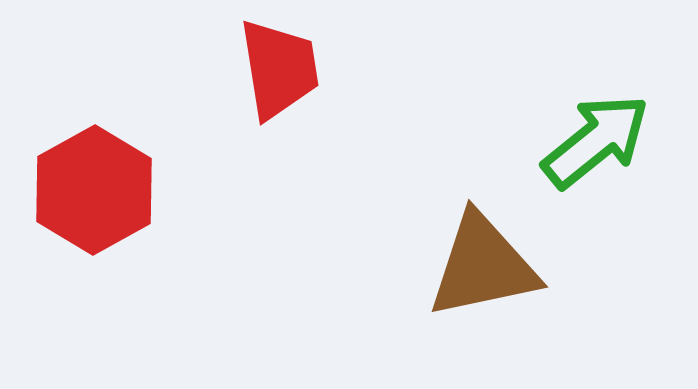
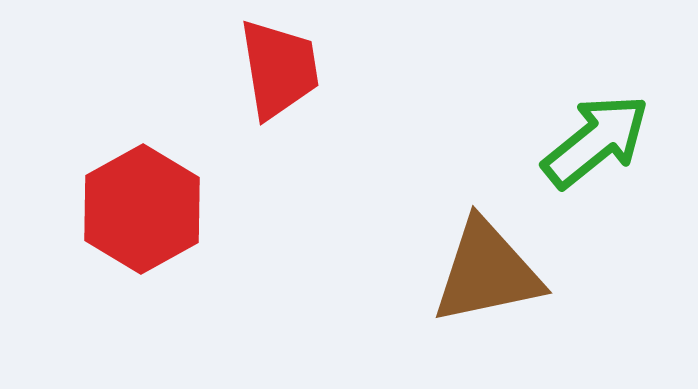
red hexagon: moved 48 px right, 19 px down
brown triangle: moved 4 px right, 6 px down
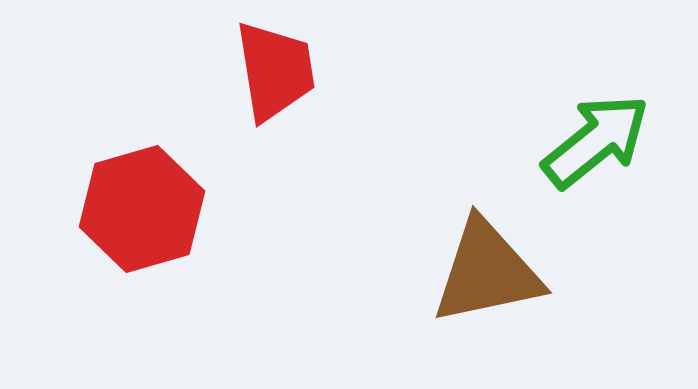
red trapezoid: moved 4 px left, 2 px down
red hexagon: rotated 13 degrees clockwise
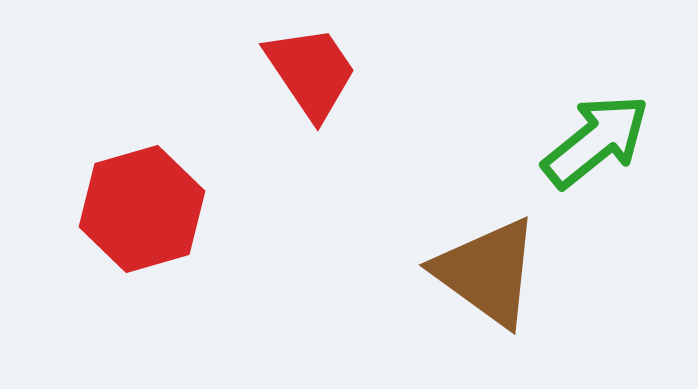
red trapezoid: moved 36 px right, 1 px down; rotated 25 degrees counterclockwise
brown triangle: rotated 48 degrees clockwise
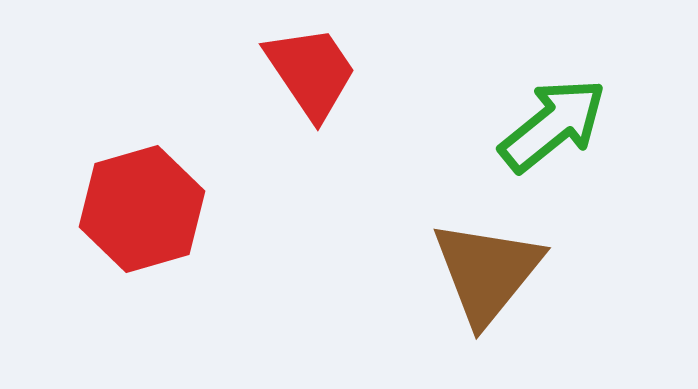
green arrow: moved 43 px left, 16 px up
brown triangle: rotated 33 degrees clockwise
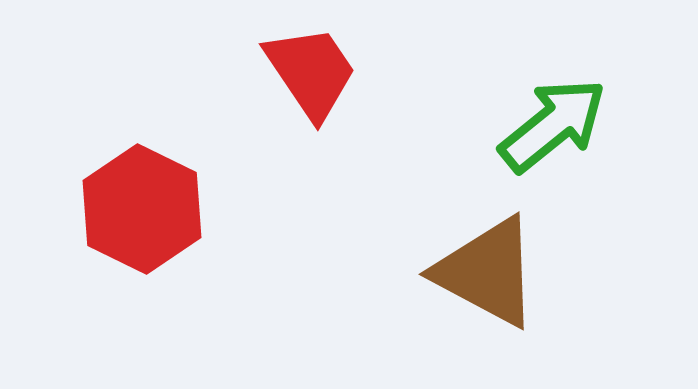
red hexagon: rotated 18 degrees counterclockwise
brown triangle: rotated 41 degrees counterclockwise
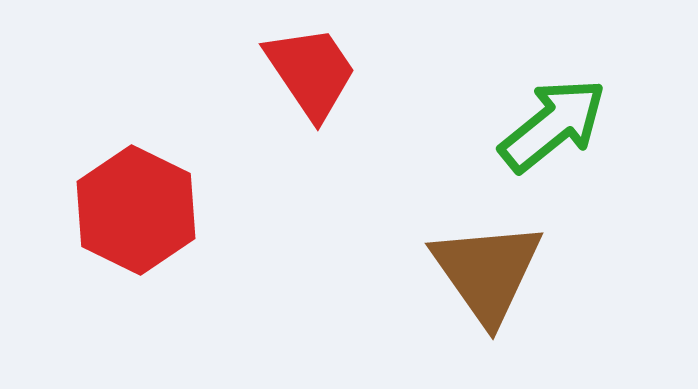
red hexagon: moved 6 px left, 1 px down
brown triangle: rotated 27 degrees clockwise
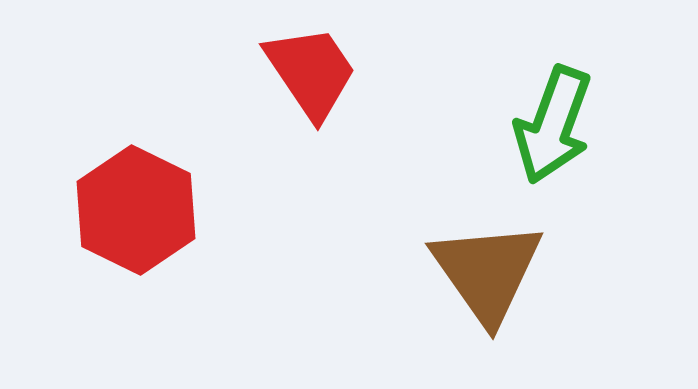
green arrow: rotated 149 degrees clockwise
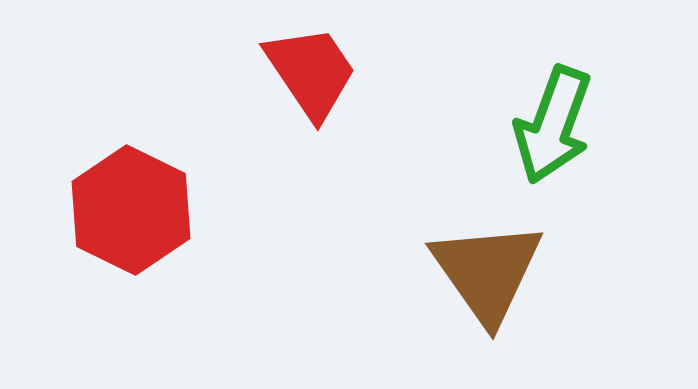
red hexagon: moved 5 px left
